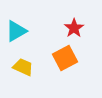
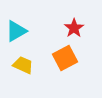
yellow trapezoid: moved 2 px up
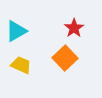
orange square: rotated 15 degrees counterclockwise
yellow trapezoid: moved 2 px left
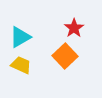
cyan triangle: moved 4 px right, 6 px down
orange square: moved 2 px up
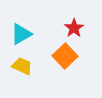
cyan triangle: moved 1 px right, 3 px up
yellow trapezoid: moved 1 px right, 1 px down
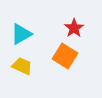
orange square: rotated 15 degrees counterclockwise
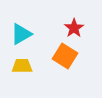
yellow trapezoid: rotated 25 degrees counterclockwise
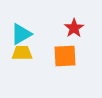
orange square: rotated 35 degrees counterclockwise
yellow trapezoid: moved 13 px up
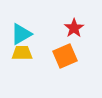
orange square: rotated 20 degrees counterclockwise
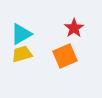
yellow trapezoid: moved 1 px down; rotated 15 degrees counterclockwise
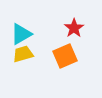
yellow trapezoid: moved 1 px right
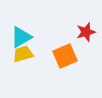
red star: moved 12 px right, 4 px down; rotated 18 degrees clockwise
cyan triangle: moved 3 px down
